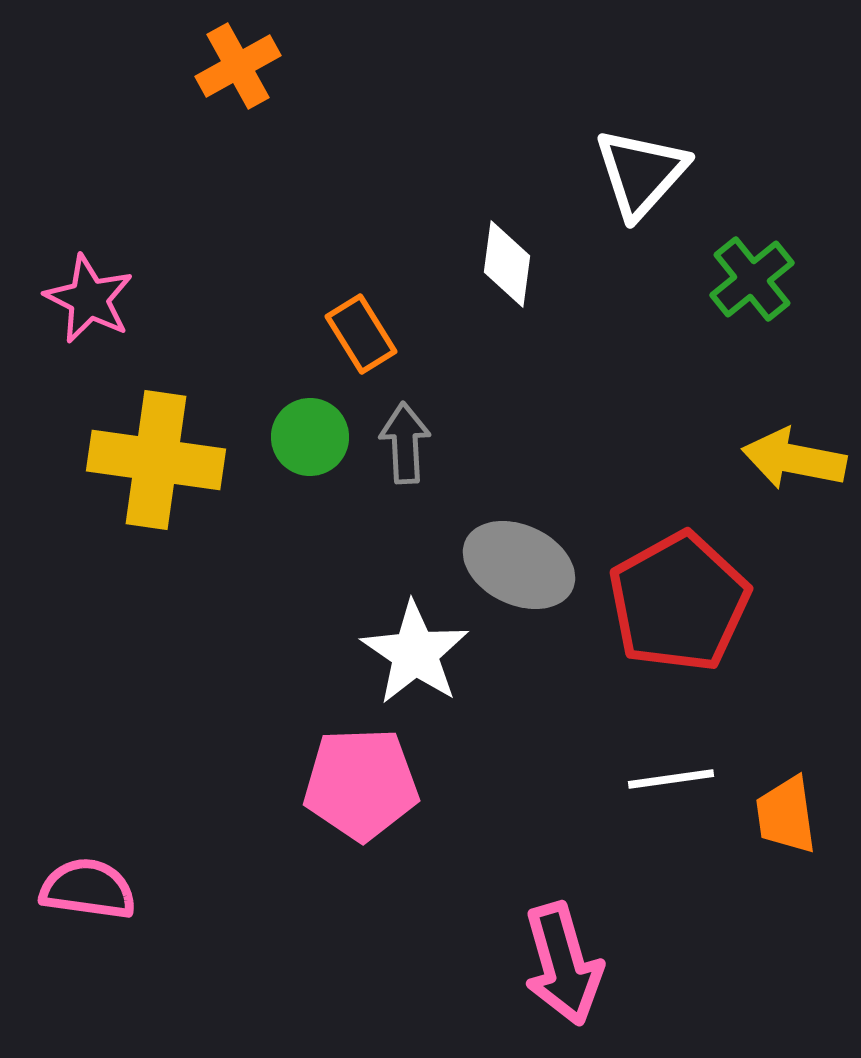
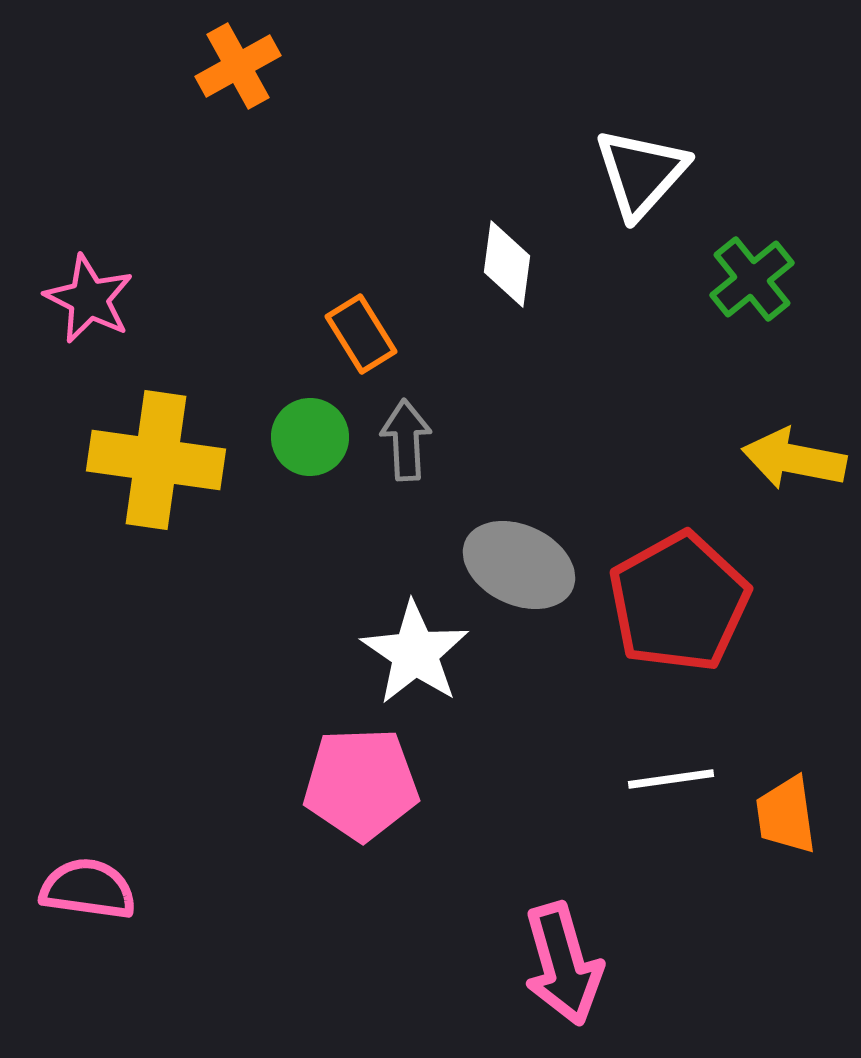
gray arrow: moved 1 px right, 3 px up
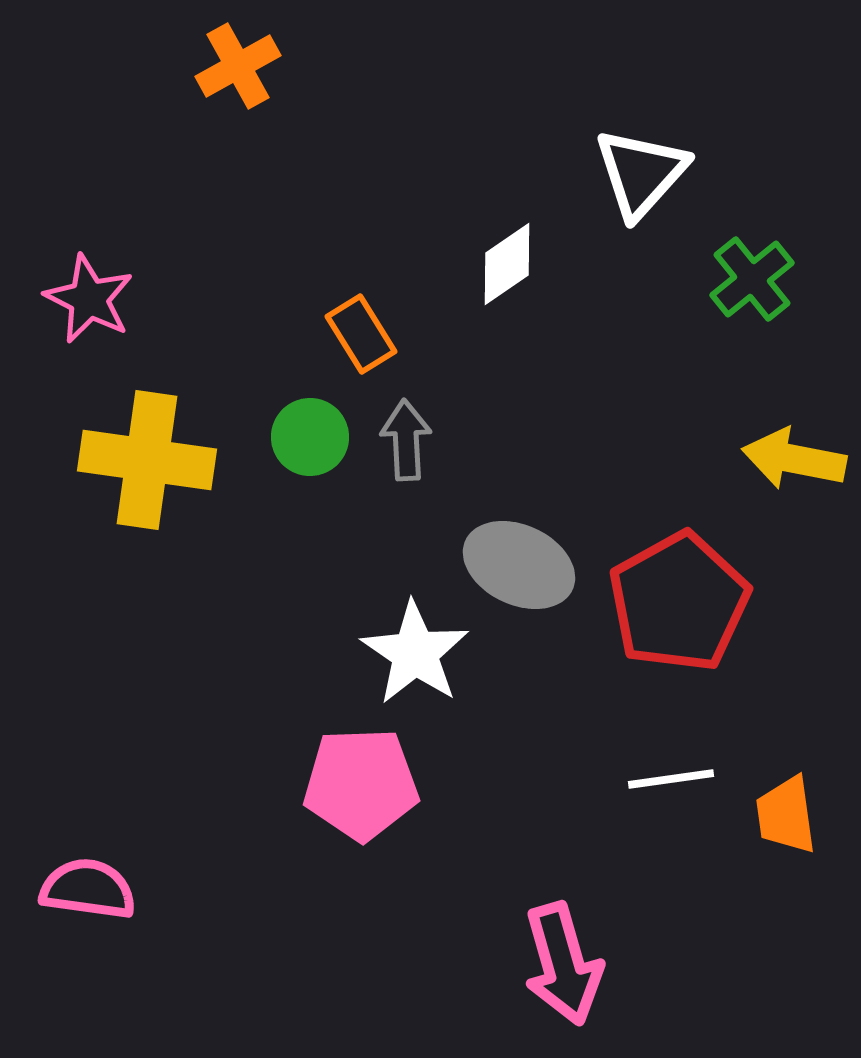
white diamond: rotated 48 degrees clockwise
yellow cross: moved 9 px left
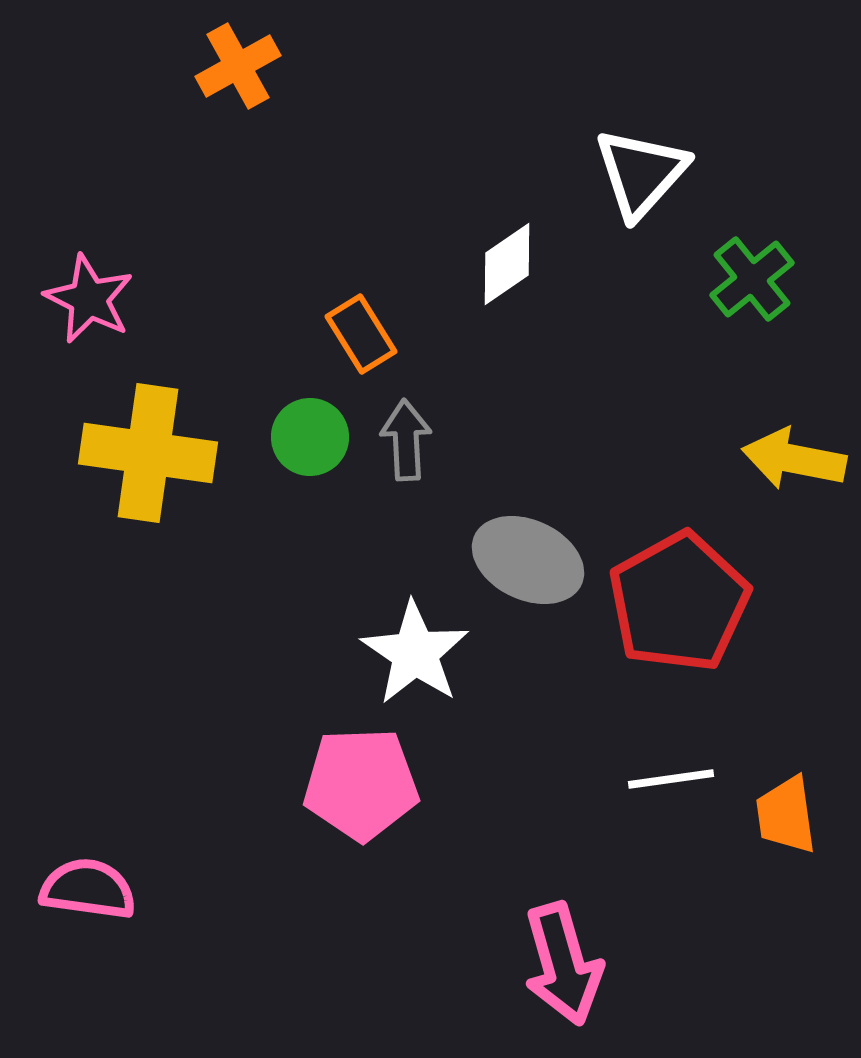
yellow cross: moved 1 px right, 7 px up
gray ellipse: moved 9 px right, 5 px up
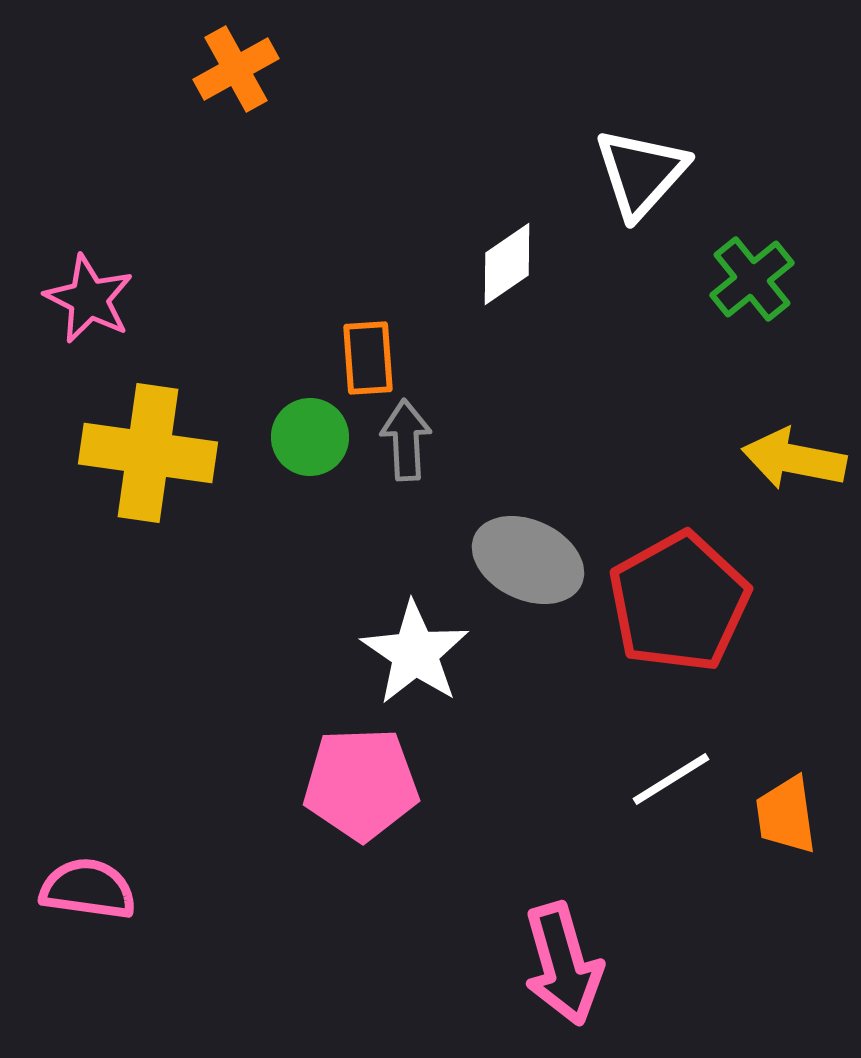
orange cross: moved 2 px left, 3 px down
orange rectangle: moved 7 px right, 24 px down; rotated 28 degrees clockwise
white line: rotated 24 degrees counterclockwise
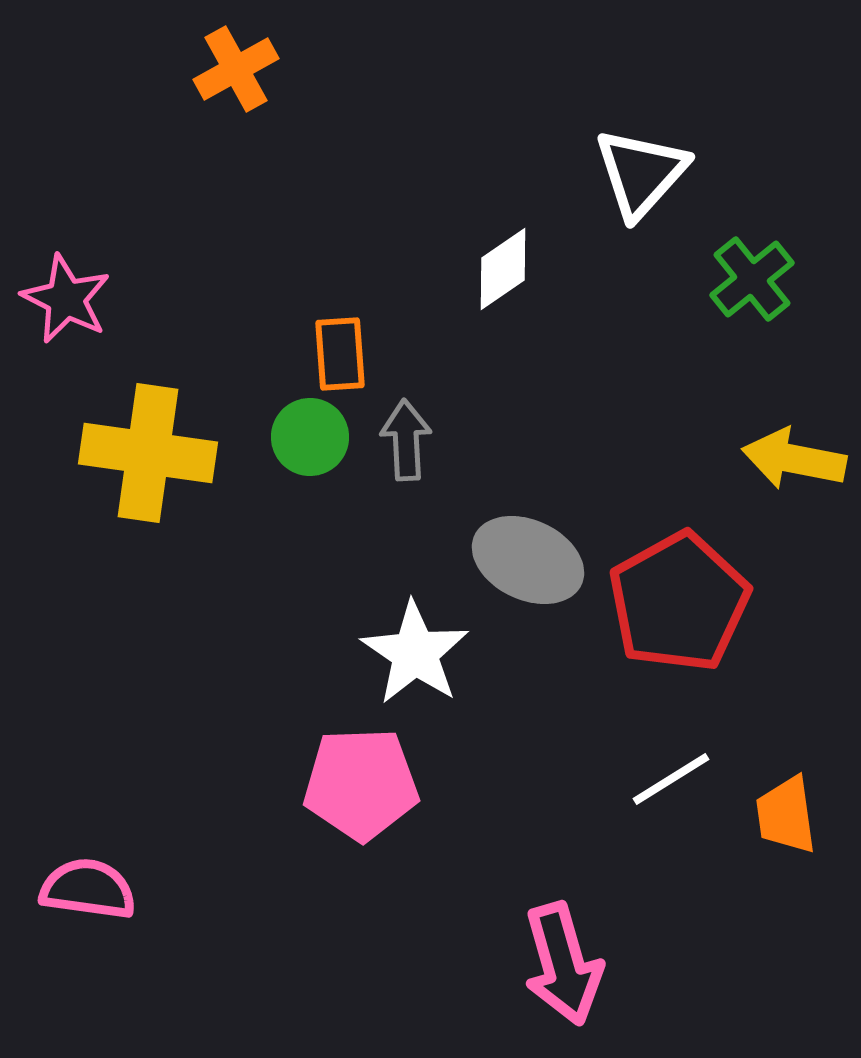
white diamond: moved 4 px left, 5 px down
pink star: moved 23 px left
orange rectangle: moved 28 px left, 4 px up
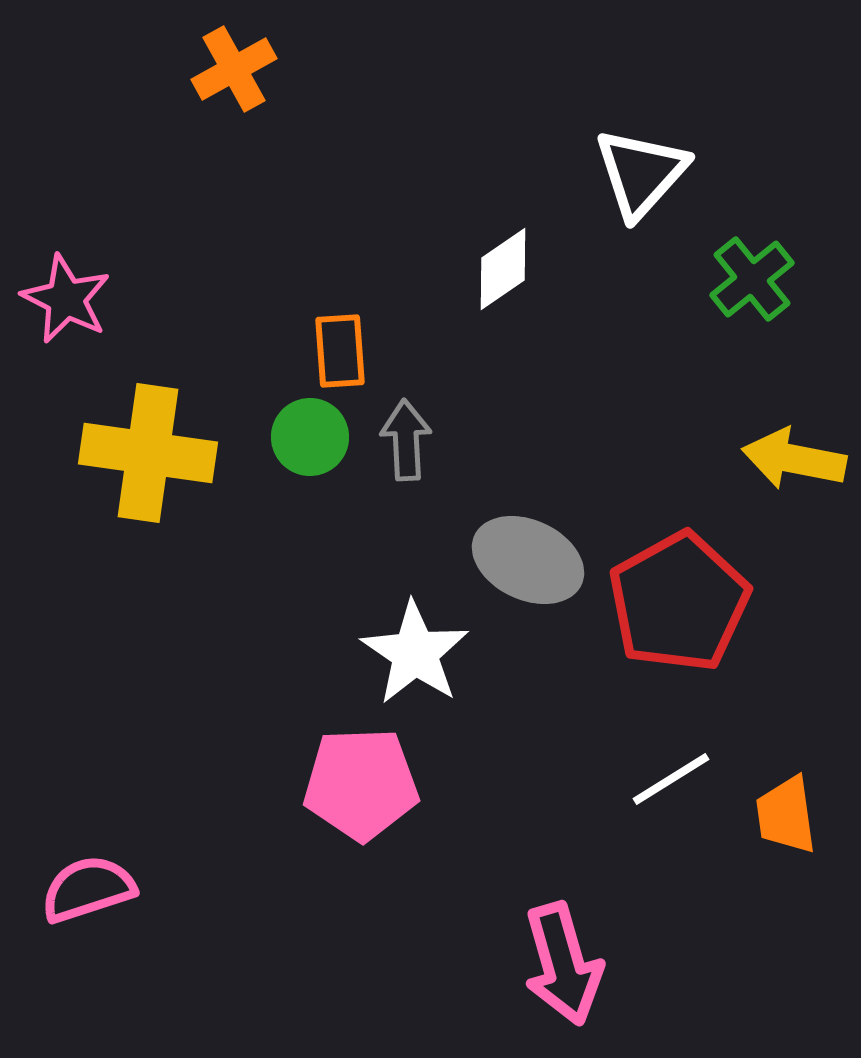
orange cross: moved 2 px left
orange rectangle: moved 3 px up
pink semicircle: rotated 26 degrees counterclockwise
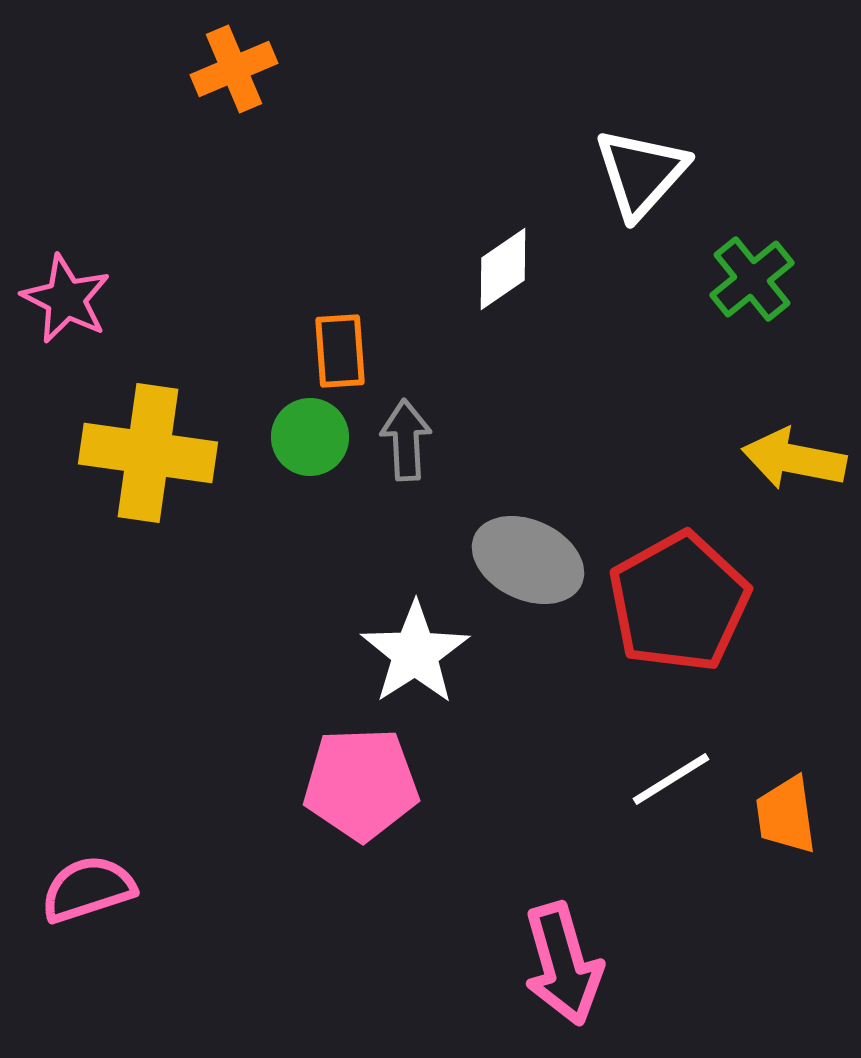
orange cross: rotated 6 degrees clockwise
white star: rotated 5 degrees clockwise
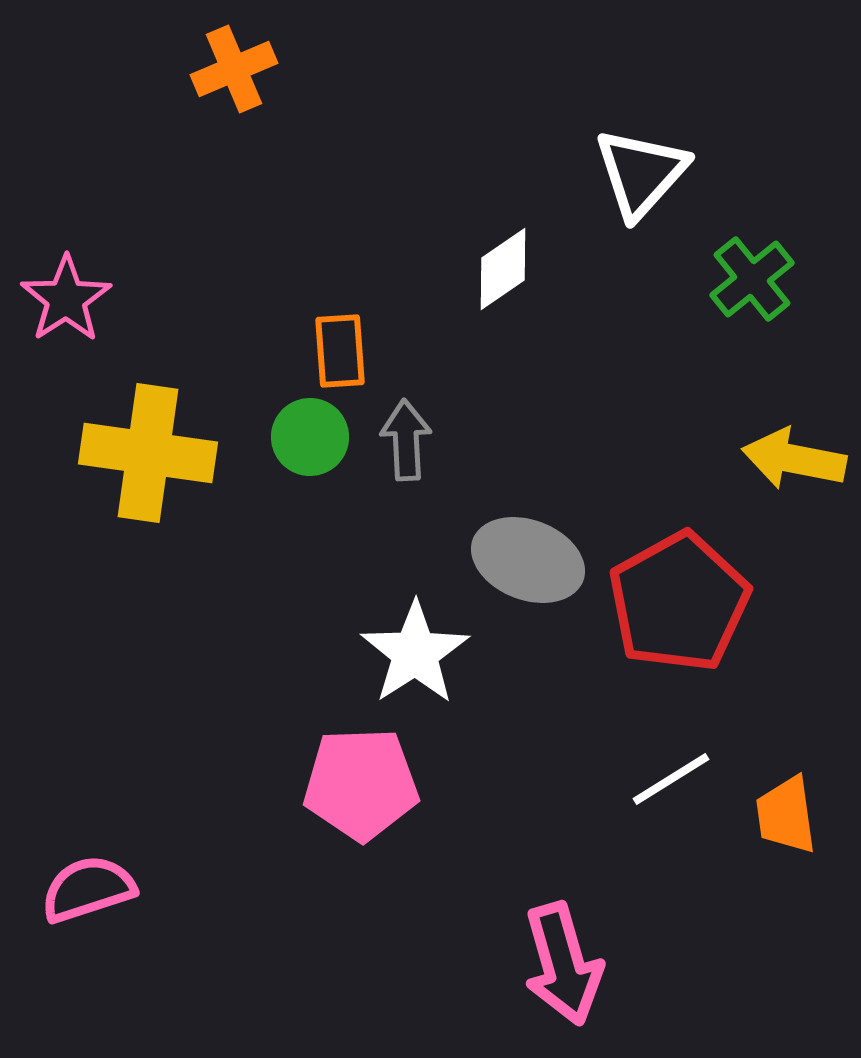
pink star: rotated 12 degrees clockwise
gray ellipse: rotated 4 degrees counterclockwise
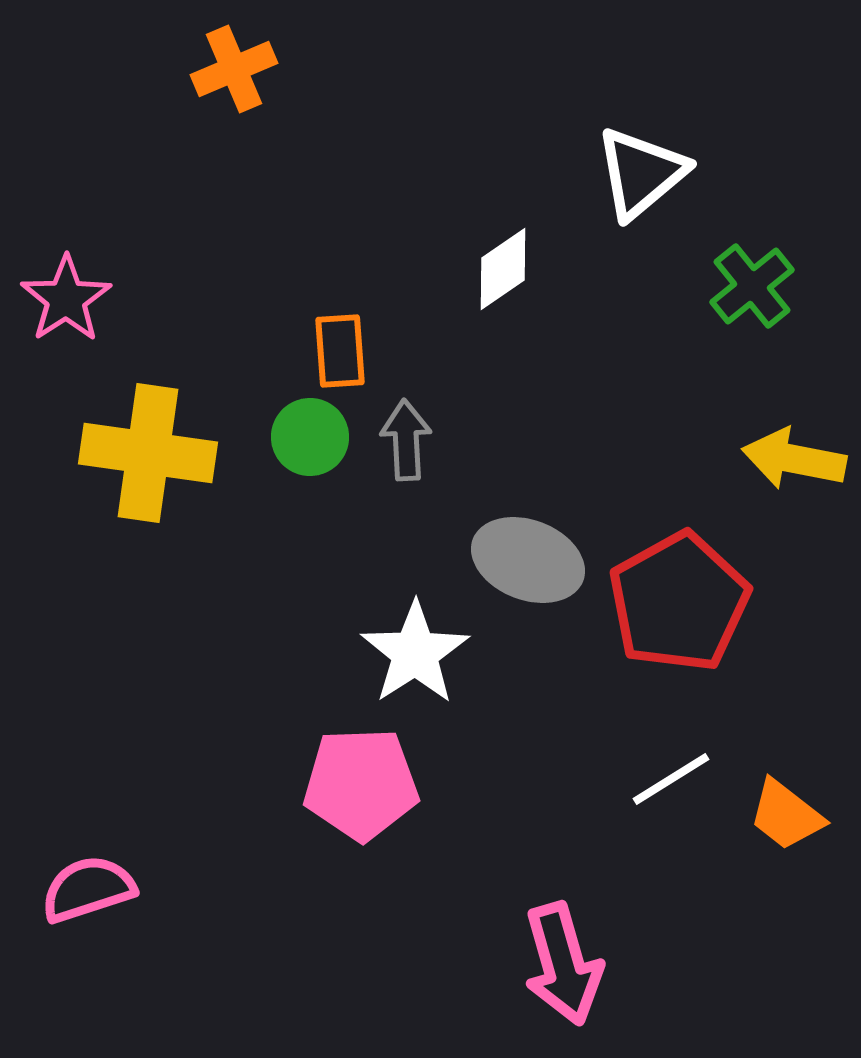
white triangle: rotated 8 degrees clockwise
green cross: moved 7 px down
orange trapezoid: rotated 44 degrees counterclockwise
